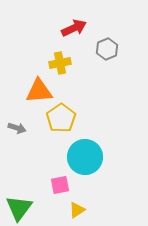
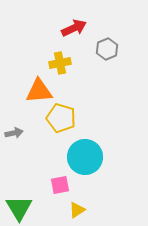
yellow pentagon: rotated 20 degrees counterclockwise
gray arrow: moved 3 px left, 5 px down; rotated 30 degrees counterclockwise
green triangle: rotated 8 degrees counterclockwise
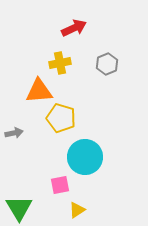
gray hexagon: moved 15 px down
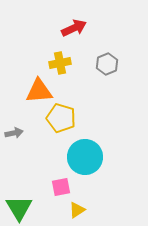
pink square: moved 1 px right, 2 px down
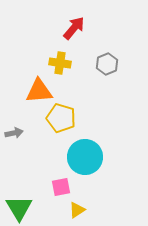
red arrow: rotated 25 degrees counterclockwise
yellow cross: rotated 20 degrees clockwise
